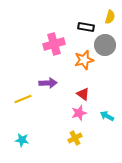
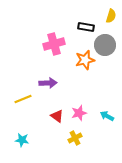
yellow semicircle: moved 1 px right, 1 px up
orange star: moved 1 px right
red triangle: moved 26 px left, 22 px down
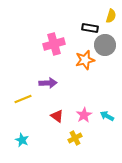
black rectangle: moved 4 px right, 1 px down
pink star: moved 5 px right, 2 px down; rotated 14 degrees counterclockwise
cyan star: rotated 16 degrees clockwise
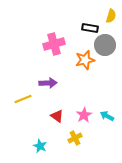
cyan star: moved 18 px right, 6 px down
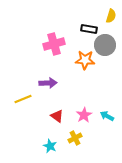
black rectangle: moved 1 px left, 1 px down
orange star: rotated 18 degrees clockwise
cyan star: moved 10 px right
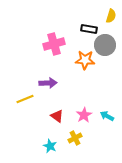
yellow line: moved 2 px right
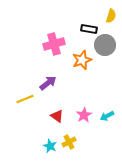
orange star: moved 3 px left; rotated 24 degrees counterclockwise
purple arrow: rotated 36 degrees counterclockwise
cyan arrow: rotated 56 degrees counterclockwise
yellow cross: moved 6 px left, 4 px down
